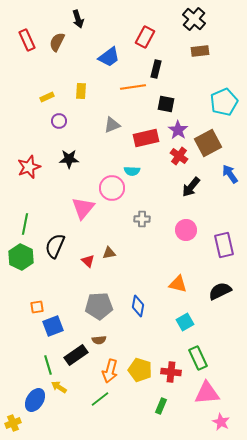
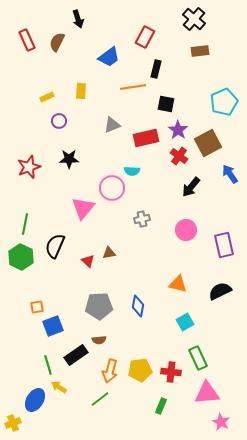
gray cross at (142, 219): rotated 14 degrees counterclockwise
yellow pentagon at (140, 370): rotated 25 degrees counterclockwise
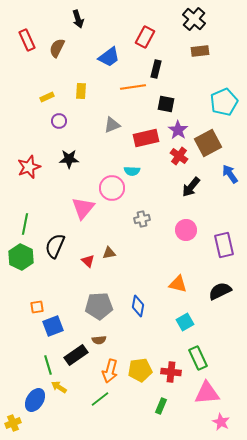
brown semicircle at (57, 42): moved 6 px down
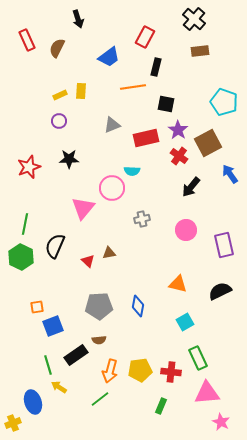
black rectangle at (156, 69): moved 2 px up
yellow rectangle at (47, 97): moved 13 px right, 2 px up
cyan pentagon at (224, 102): rotated 28 degrees counterclockwise
blue ellipse at (35, 400): moved 2 px left, 2 px down; rotated 50 degrees counterclockwise
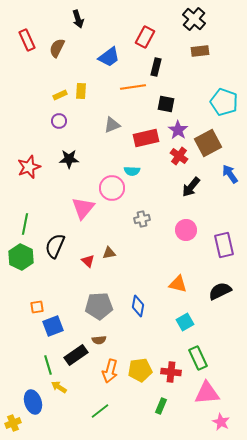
green line at (100, 399): moved 12 px down
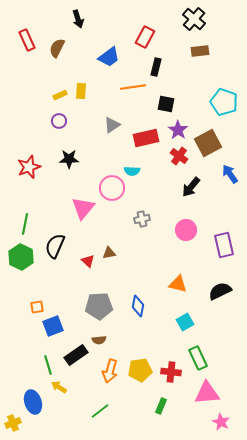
gray triangle at (112, 125): rotated 12 degrees counterclockwise
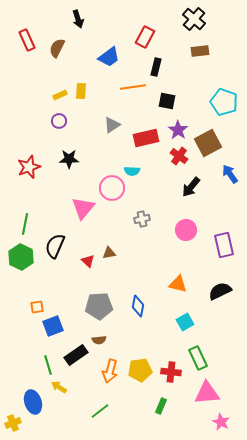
black square at (166, 104): moved 1 px right, 3 px up
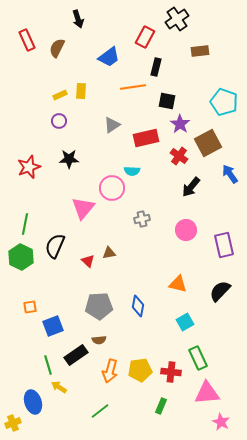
black cross at (194, 19): moved 17 px left; rotated 15 degrees clockwise
purple star at (178, 130): moved 2 px right, 6 px up
black semicircle at (220, 291): rotated 20 degrees counterclockwise
orange square at (37, 307): moved 7 px left
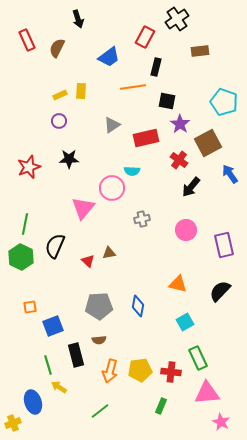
red cross at (179, 156): moved 4 px down
black rectangle at (76, 355): rotated 70 degrees counterclockwise
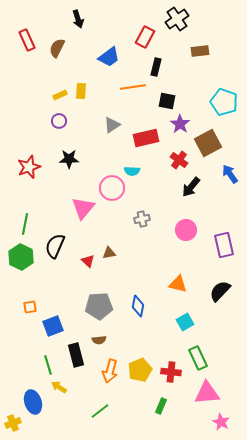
yellow pentagon at (140, 370): rotated 15 degrees counterclockwise
